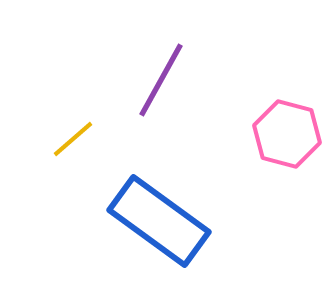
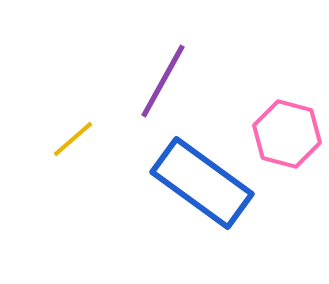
purple line: moved 2 px right, 1 px down
blue rectangle: moved 43 px right, 38 px up
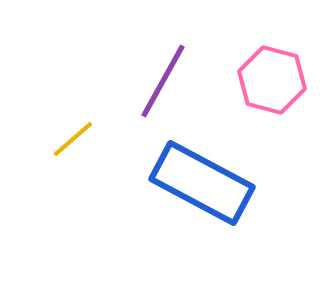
pink hexagon: moved 15 px left, 54 px up
blue rectangle: rotated 8 degrees counterclockwise
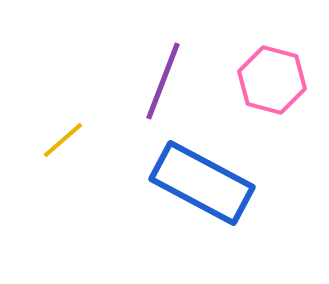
purple line: rotated 8 degrees counterclockwise
yellow line: moved 10 px left, 1 px down
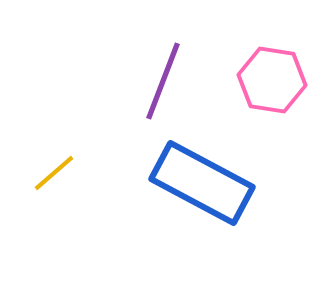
pink hexagon: rotated 6 degrees counterclockwise
yellow line: moved 9 px left, 33 px down
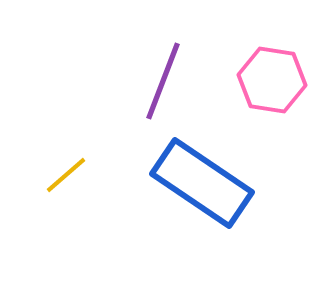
yellow line: moved 12 px right, 2 px down
blue rectangle: rotated 6 degrees clockwise
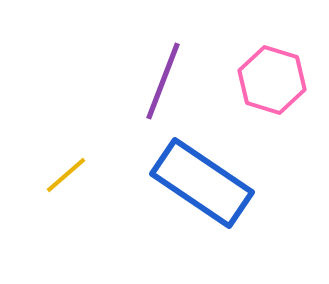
pink hexagon: rotated 8 degrees clockwise
